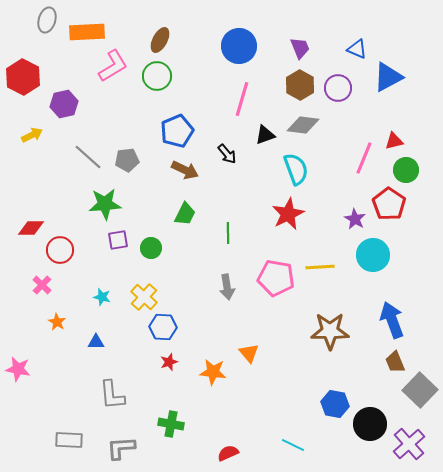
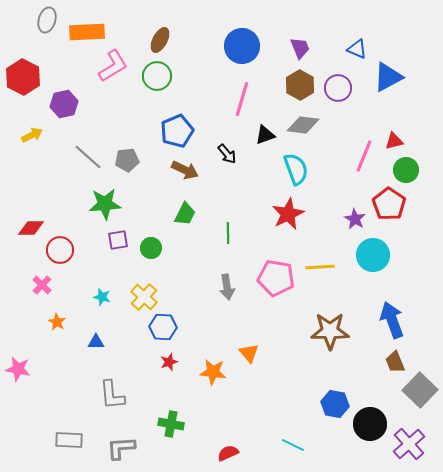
blue circle at (239, 46): moved 3 px right
pink line at (364, 158): moved 2 px up
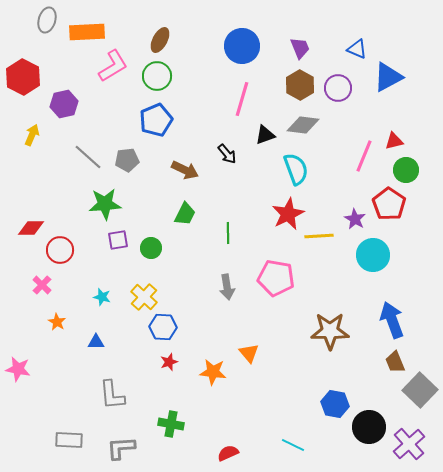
blue pentagon at (177, 131): moved 21 px left, 11 px up
yellow arrow at (32, 135): rotated 40 degrees counterclockwise
yellow line at (320, 267): moved 1 px left, 31 px up
black circle at (370, 424): moved 1 px left, 3 px down
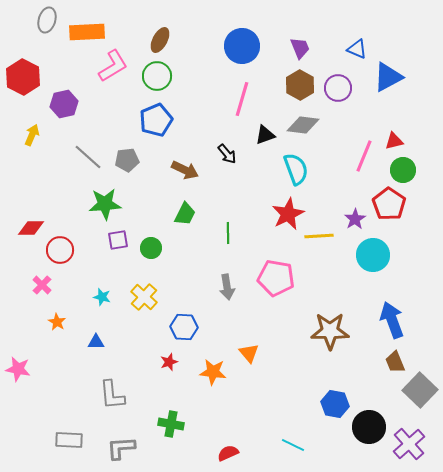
green circle at (406, 170): moved 3 px left
purple star at (355, 219): rotated 10 degrees clockwise
blue hexagon at (163, 327): moved 21 px right
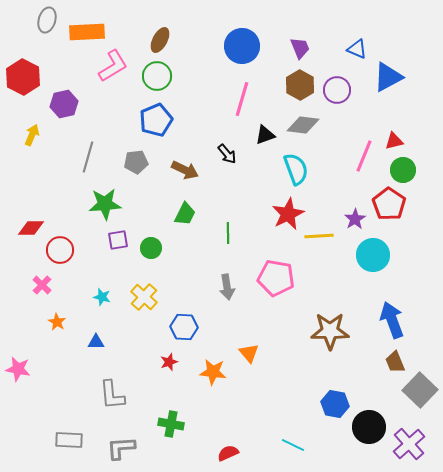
purple circle at (338, 88): moved 1 px left, 2 px down
gray line at (88, 157): rotated 64 degrees clockwise
gray pentagon at (127, 160): moved 9 px right, 2 px down
